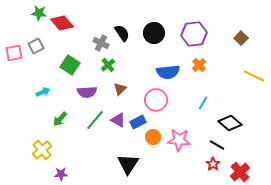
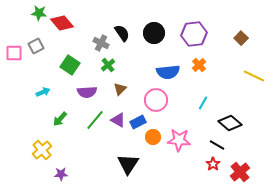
pink square: rotated 12 degrees clockwise
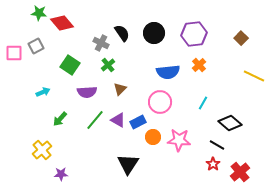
pink circle: moved 4 px right, 2 px down
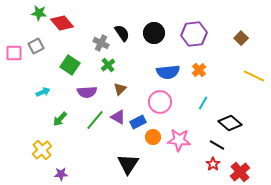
orange cross: moved 5 px down
purple triangle: moved 3 px up
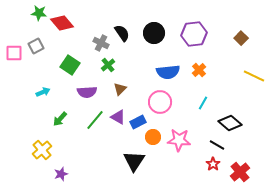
black triangle: moved 6 px right, 3 px up
purple star: rotated 16 degrees counterclockwise
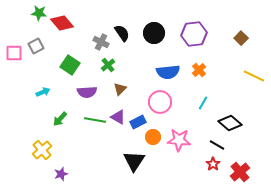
gray cross: moved 1 px up
green line: rotated 60 degrees clockwise
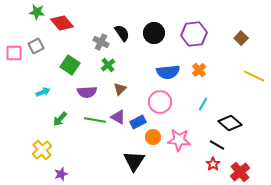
green star: moved 2 px left, 1 px up
cyan line: moved 1 px down
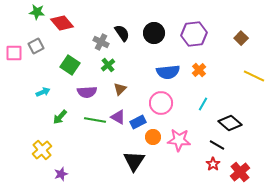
pink circle: moved 1 px right, 1 px down
green arrow: moved 2 px up
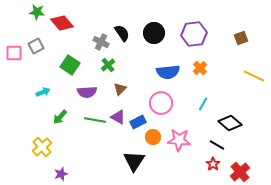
brown square: rotated 24 degrees clockwise
orange cross: moved 1 px right, 2 px up
yellow cross: moved 3 px up
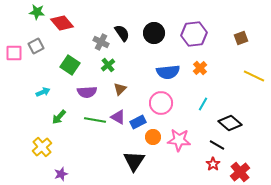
green arrow: moved 1 px left
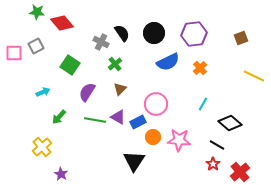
green cross: moved 7 px right, 1 px up
blue semicircle: moved 10 px up; rotated 20 degrees counterclockwise
purple semicircle: rotated 126 degrees clockwise
pink circle: moved 5 px left, 1 px down
purple star: rotated 24 degrees counterclockwise
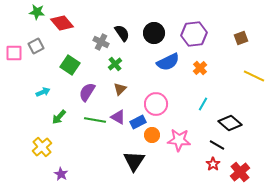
orange circle: moved 1 px left, 2 px up
